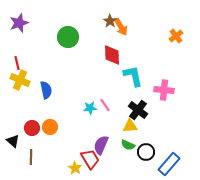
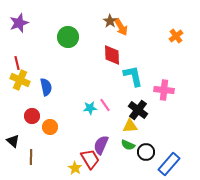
blue semicircle: moved 3 px up
red circle: moved 12 px up
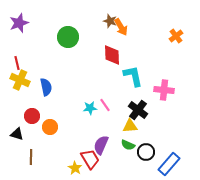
brown star: rotated 16 degrees counterclockwise
black triangle: moved 4 px right, 7 px up; rotated 24 degrees counterclockwise
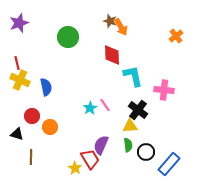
cyan star: rotated 24 degrees counterclockwise
green semicircle: rotated 120 degrees counterclockwise
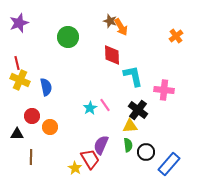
black triangle: rotated 16 degrees counterclockwise
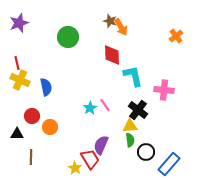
green semicircle: moved 2 px right, 5 px up
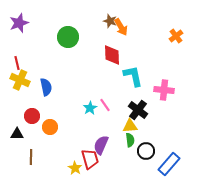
black circle: moved 1 px up
red trapezoid: rotated 15 degrees clockwise
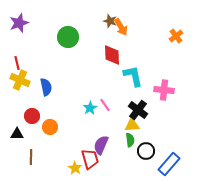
yellow triangle: moved 2 px right, 1 px up
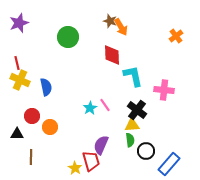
black cross: moved 1 px left
red trapezoid: moved 1 px right, 2 px down
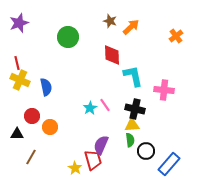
orange arrow: moved 10 px right; rotated 102 degrees counterclockwise
black cross: moved 2 px left, 1 px up; rotated 24 degrees counterclockwise
brown line: rotated 28 degrees clockwise
red trapezoid: moved 2 px right, 1 px up
